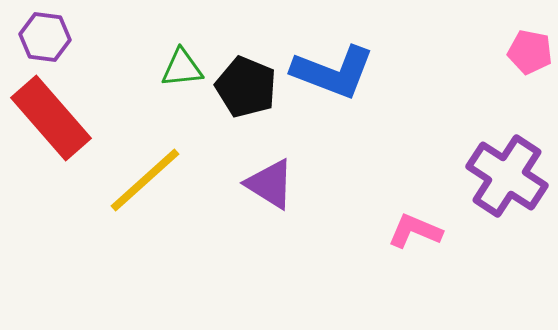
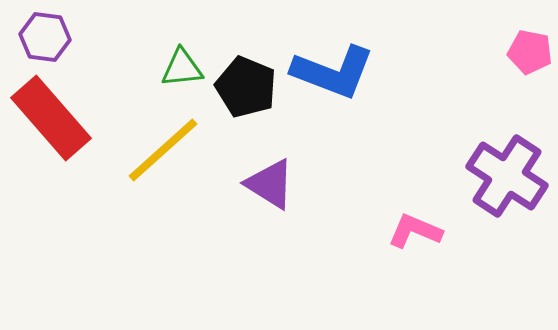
yellow line: moved 18 px right, 30 px up
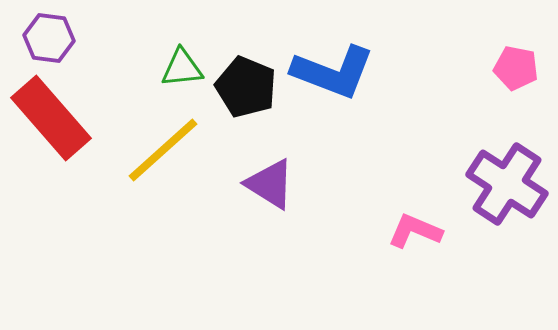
purple hexagon: moved 4 px right, 1 px down
pink pentagon: moved 14 px left, 16 px down
purple cross: moved 8 px down
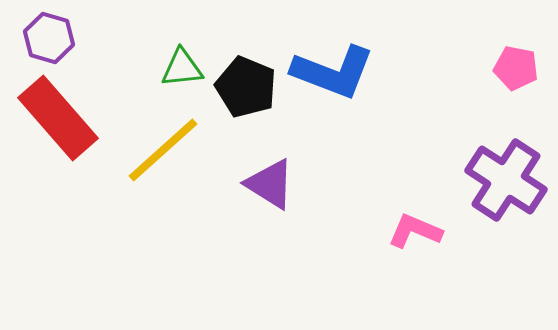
purple hexagon: rotated 9 degrees clockwise
red rectangle: moved 7 px right
purple cross: moved 1 px left, 4 px up
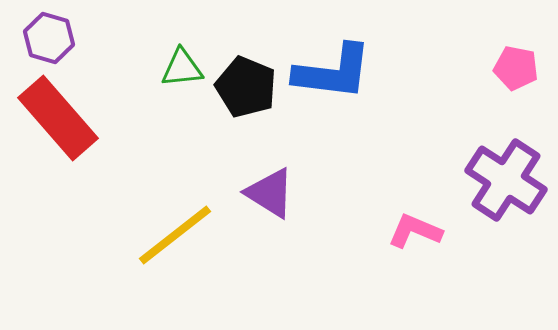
blue L-shape: rotated 14 degrees counterclockwise
yellow line: moved 12 px right, 85 px down; rotated 4 degrees clockwise
purple triangle: moved 9 px down
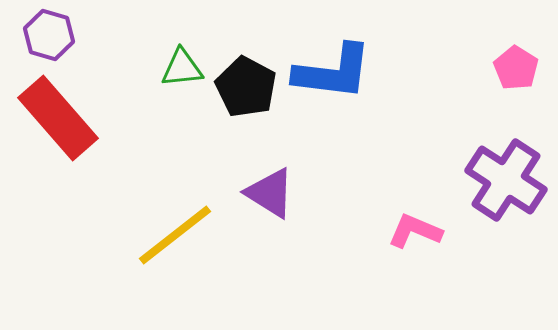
purple hexagon: moved 3 px up
pink pentagon: rotated 21 degrees clockwise
black pentagon: rotated 6 degrees clockwise
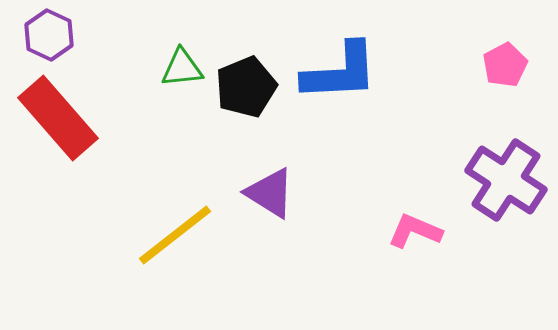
purple hexagon: rotated 9 degrees clockwise
pink pentagon: moved 11 px left, 3 px up; rotated 12 degrees clockwise
blue L-shape: moved 7 px right; rotated 10 degrees counterclockwise
black pentagon: rotated 22 degrees clockwise
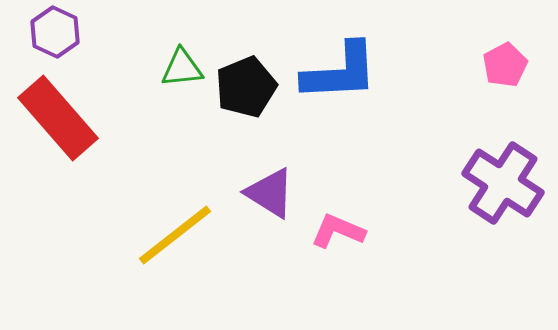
purple hexagon: moved 6 px right, 3 px up
purple cross: moved 3 px left, 3 px down
pink L-shape: moved 77 px left
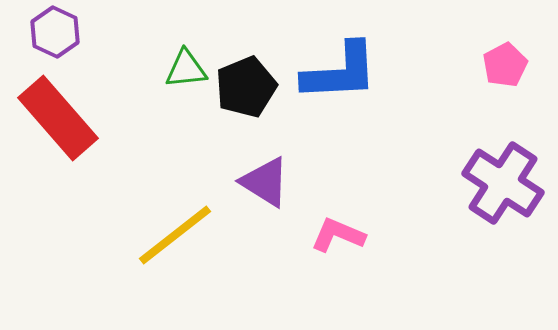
green triangle: moved 4 px right, 1 px down
purple triangle: moved 5 px left, 11 px up
pink L-shape: moved 4 px down
